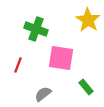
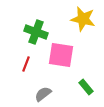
yellow star: moved 5 px left, 1 px up; rotated 20 degrees counterclockwise
green cross: moved 3 px down
pink square: moved 3 px up
red line: moved 8 px right, 1 px up
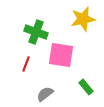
yellow star: rotated 25 degrees counterclockwise
gray semicircle: moved 2 px right
